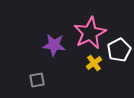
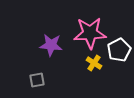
pink star: rotated 24 degrees clockwise
purple star: moved 3 px left
yellow cross: rotated 21 degrees counterclockwise
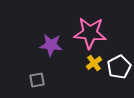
pink star: rotated 8 degrees clockwise
white pentagon: moved 17 px down
yellow cross: rotated 21 degrees clockwise
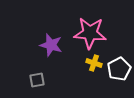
purple star: rotated 10 degrees clockwise
yellow cross: rotated 35 degrees counterclockwise
white pentagon: moved 2 px down
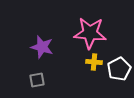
purple star: moved 9 px left, 2 px down
yellow cross: moved 1 px up; rotated 14 degrees counterclockwise
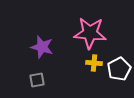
yellow cross: moved 1 px down
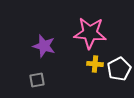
purple star: moved 2 px right, 1 px up
yellow cross: moved 1 px right, 1 px down
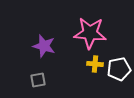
white pentagon: rotated 15 degrees clockwise
gray square: moved 1 px right
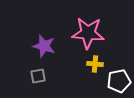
pink star: moved 2 px left
white pentagon: moved 12 px down
gray square: moved 4 px up
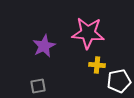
purple star: rotated 30 degrees clockwise
yellow cross: moved 2 px right, 1 px down
gray square: moved 10 px down
